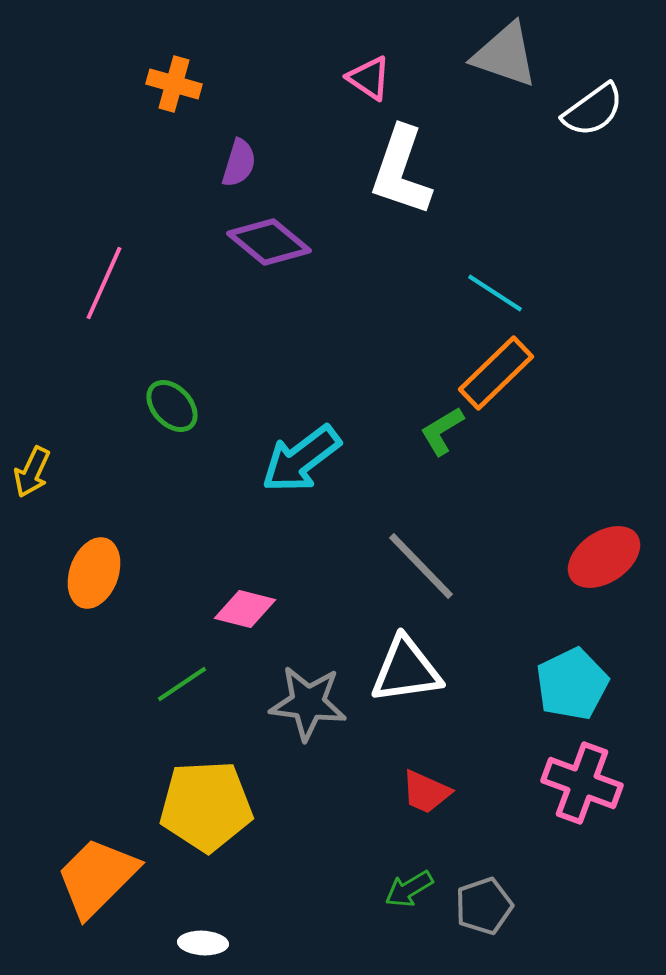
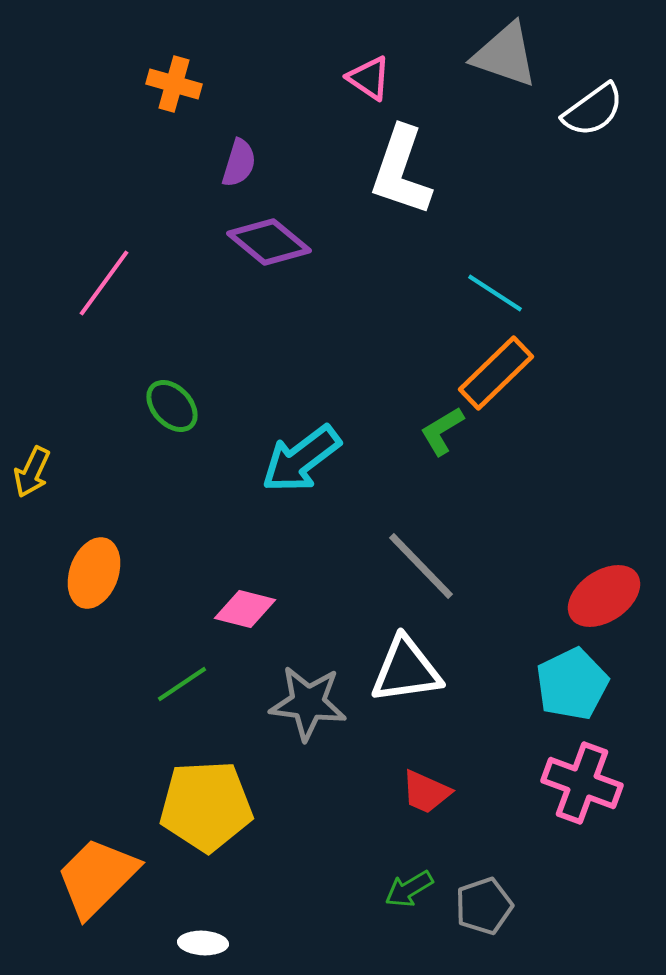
pink line: rotated 12 degrees clockwise
red ellipse: moved 39 px down
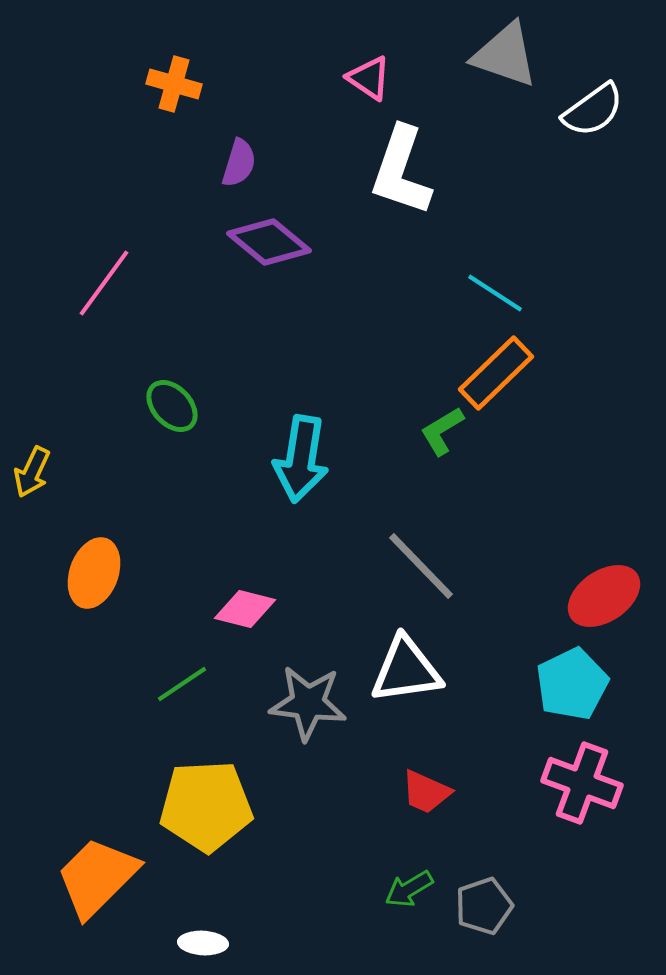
cyan arrow: rotated 44 degrees counterclockwise
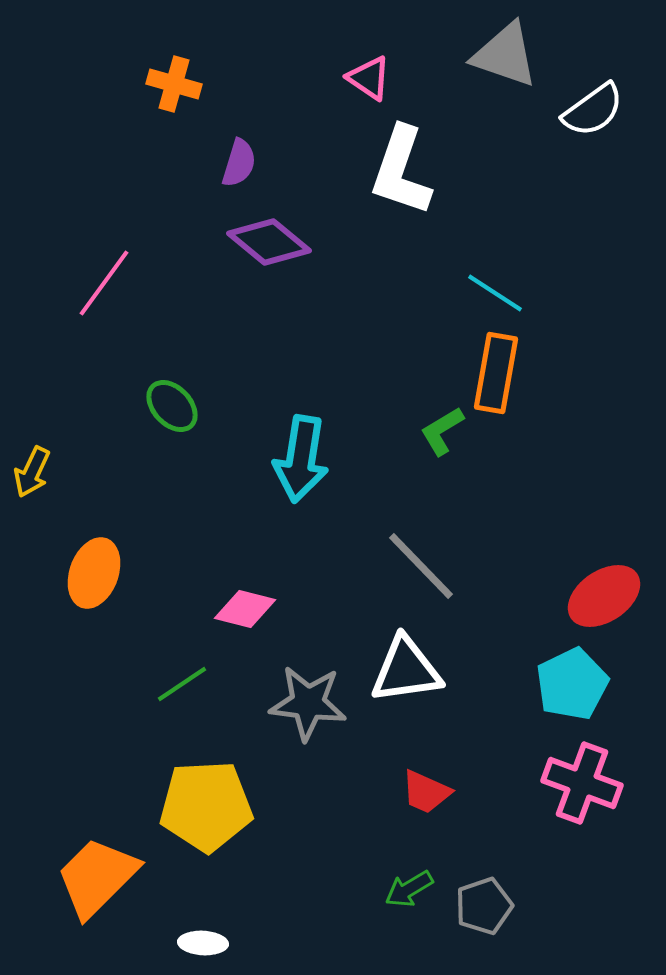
orange rectangle: rotated 36 degrees counterclockwise
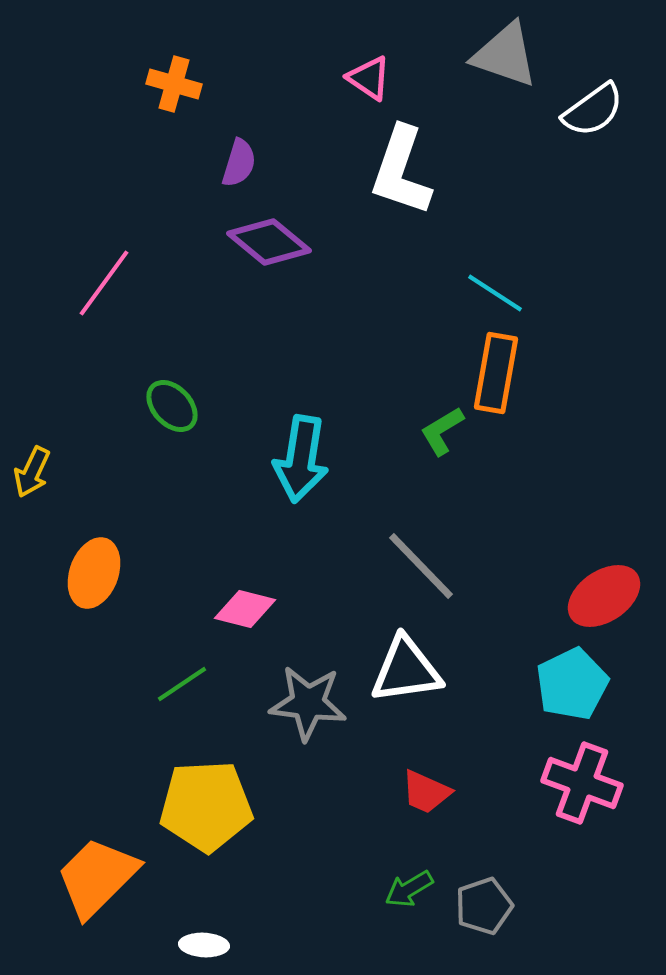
white ellipse: moved 1 px right, 2 px down
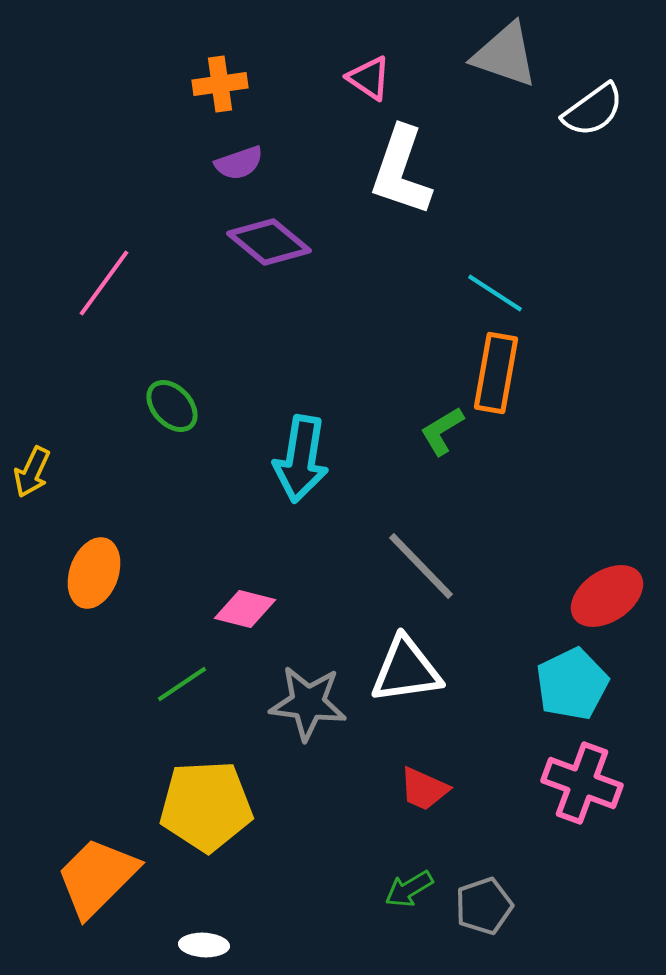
orange cross: moved 46 px right; rotated 24 degrees counterclockwise
purple semicircle: rotated 54 degrees clockwise
red ellipse: moved 3 px right
red trapezoid: moved 2 px left, 3 px up
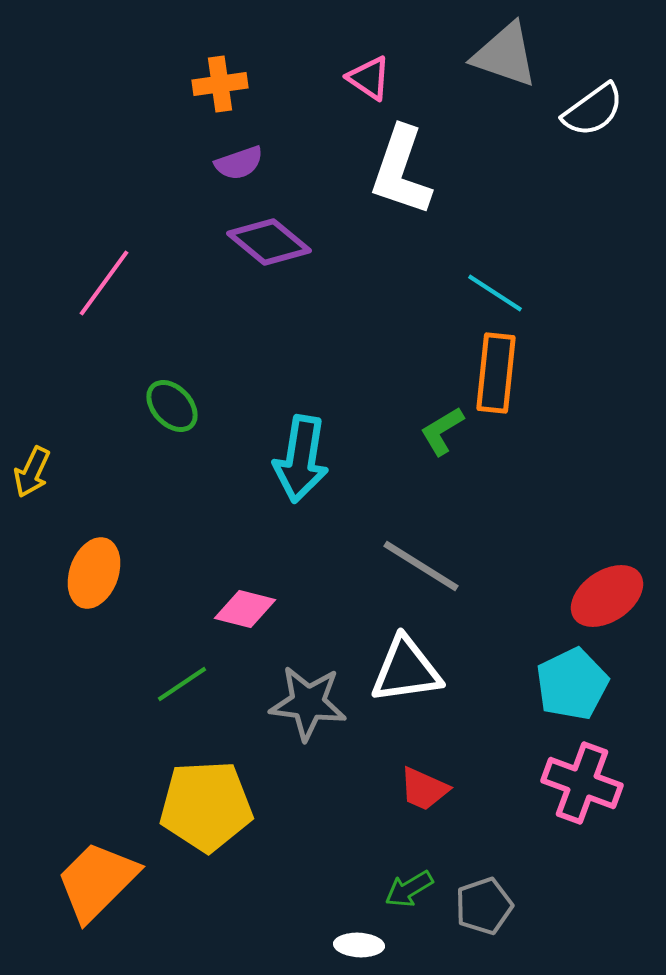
orange rectangle: rotated 4 degrees counterclockwise
gray line: rotated 14 degrees counterclockwise
orange trapezoid: moved 4 px down
white ellipse: moved 155 px right
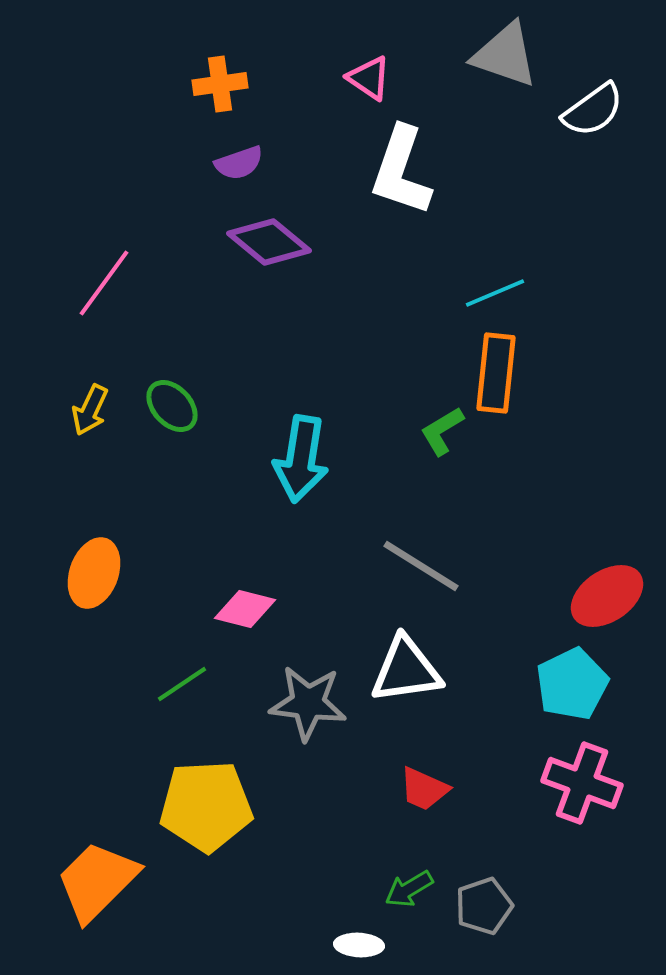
cyan line: rotated 56 degrees counterclockwise
yellow arrow: moved 58 px right, 62 px up
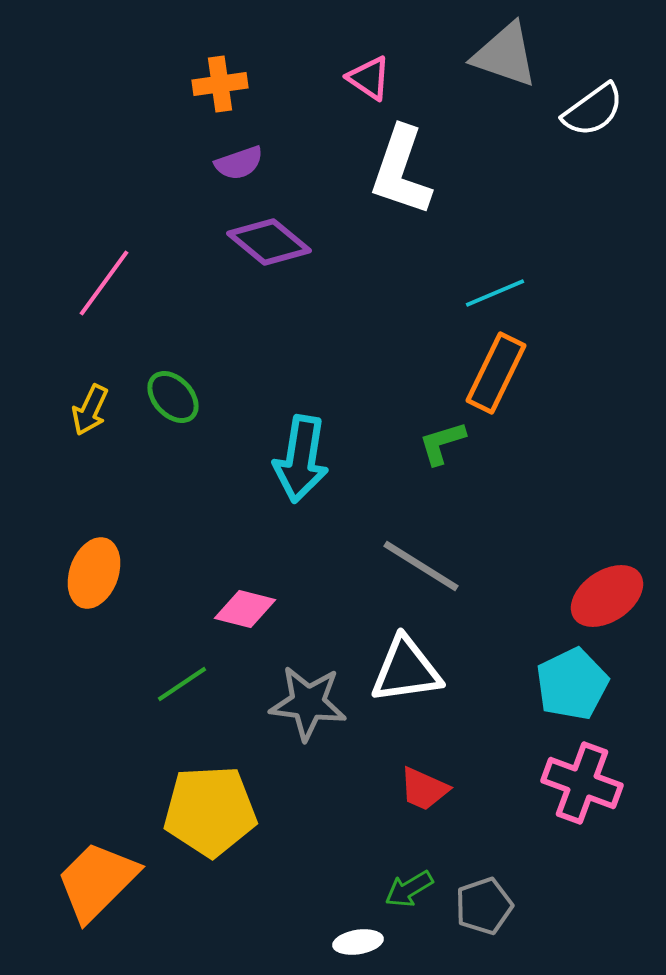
orange rectangle: rotated 20 degrees clockwise
green ellipse: moved 1 px right, 9 px up
green L-shape: moved 12 px down; rotated 14 degrees clockwise
yellow pentagon: moved 4 px right, 5 px down
white ellipse: moved 1 px left, 3 px up; rotated 12 degrees counterclockwise
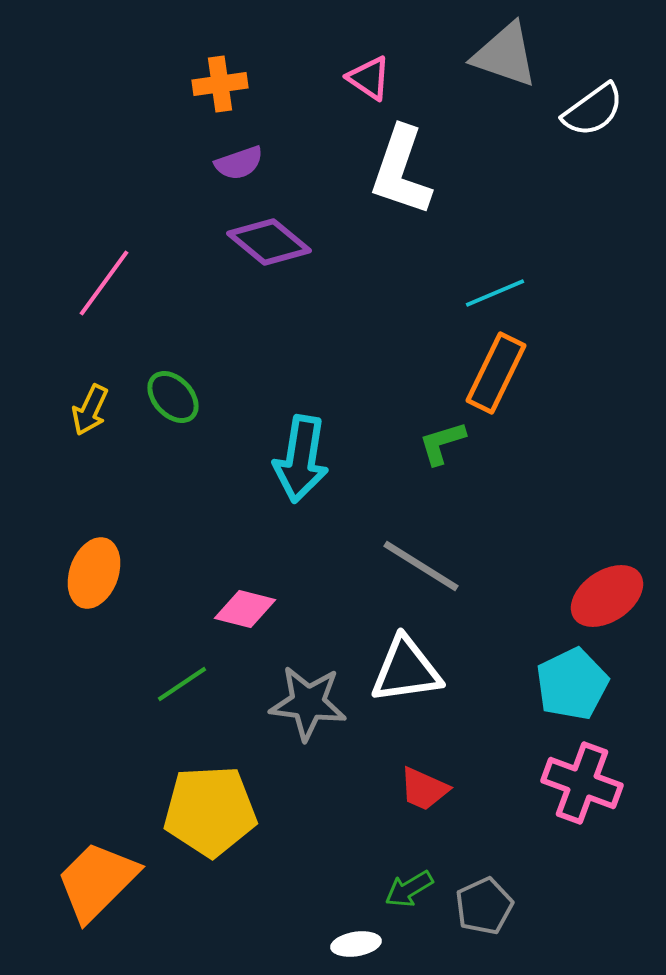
gray pentagon: rotated 6 degrees counterclockwise
white ellipse: moved 2 px left, 2 px down
